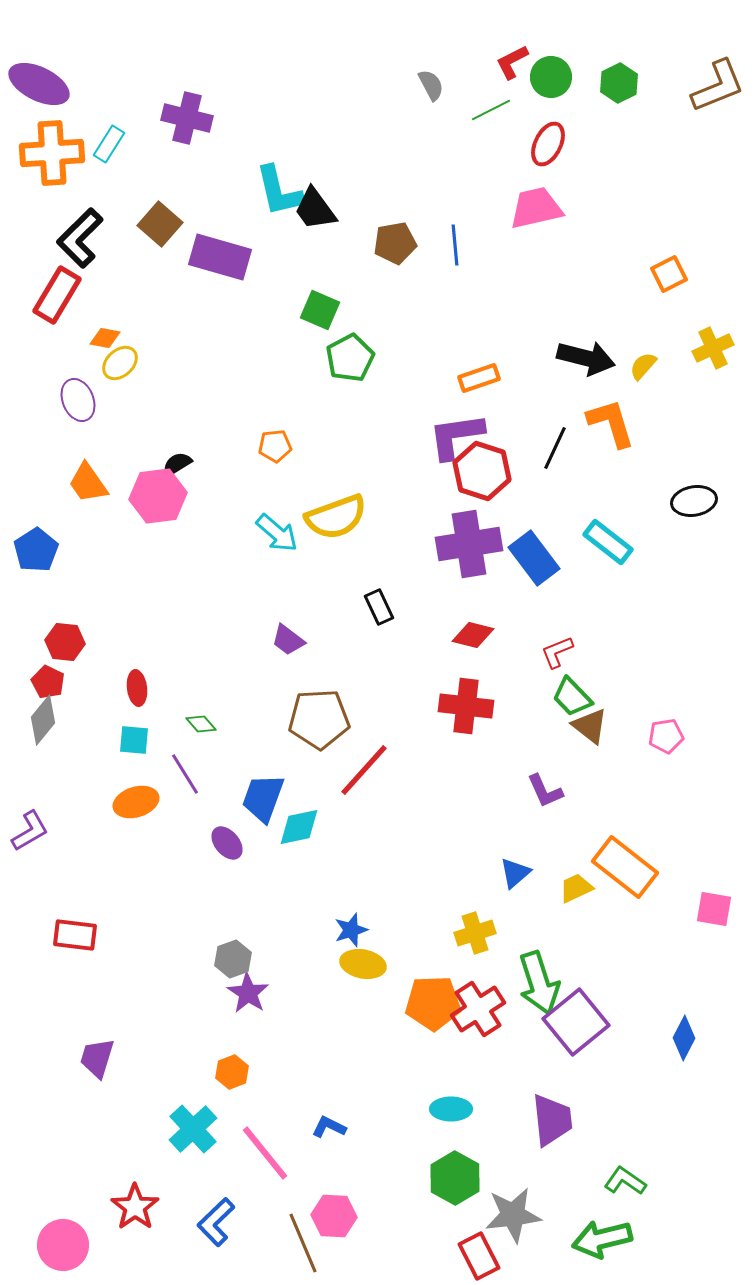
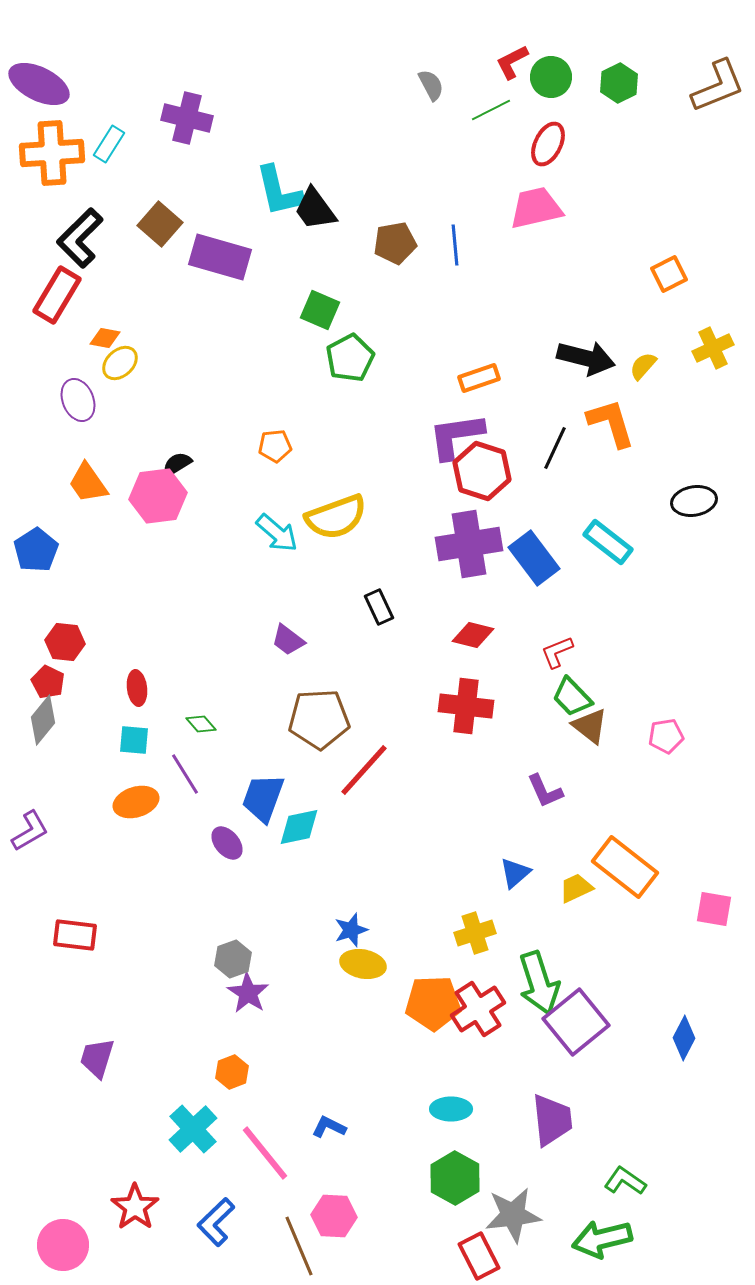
brown line at (303, 1243): moved 4 px left, 3 px down
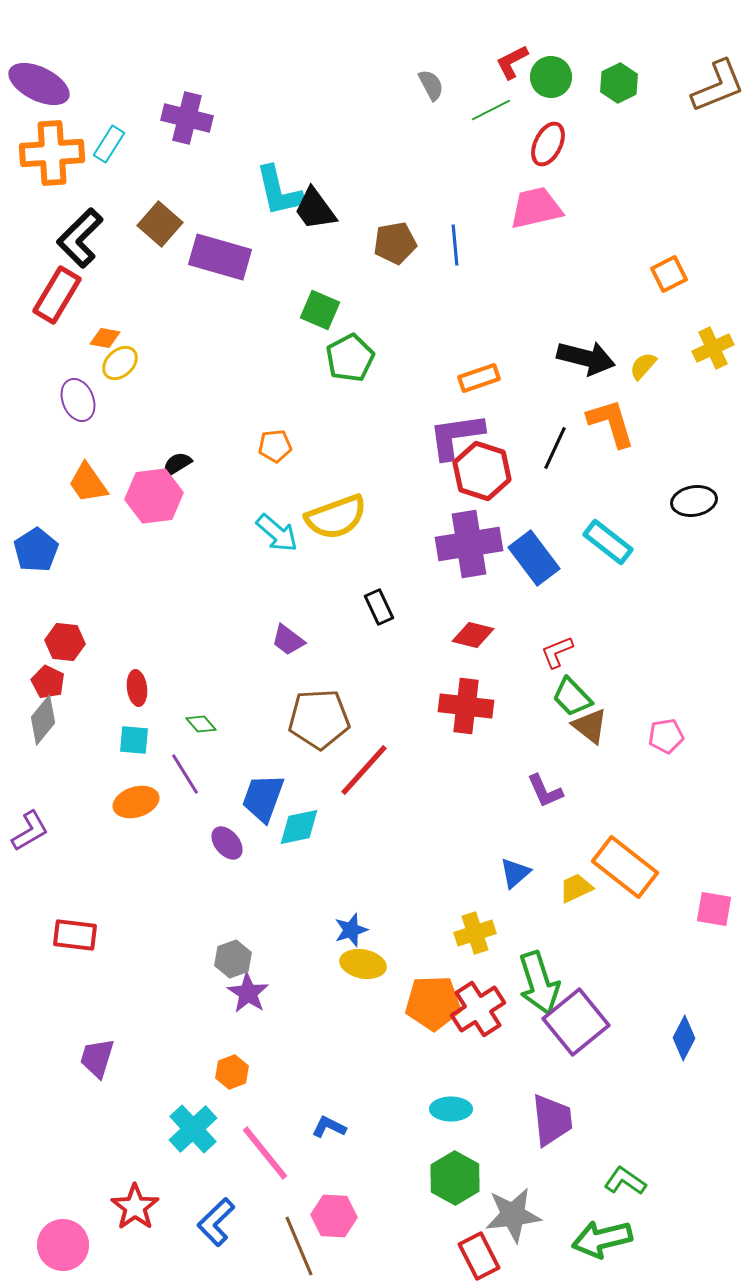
pink hexagon at (158, 496): moved 4 px left
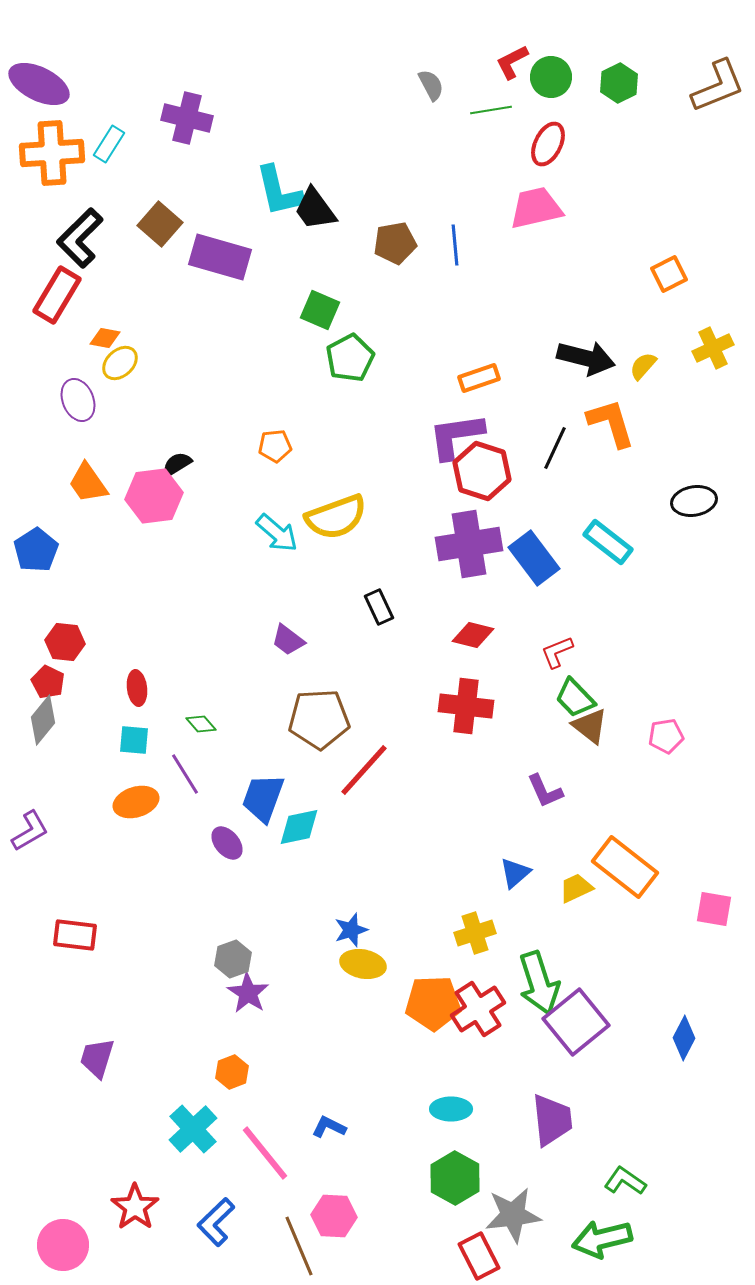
green line at (491, 110): rotated 18 degrees clockwise
green trapezoid at (572, 697): moved 3 px right, 1 px down
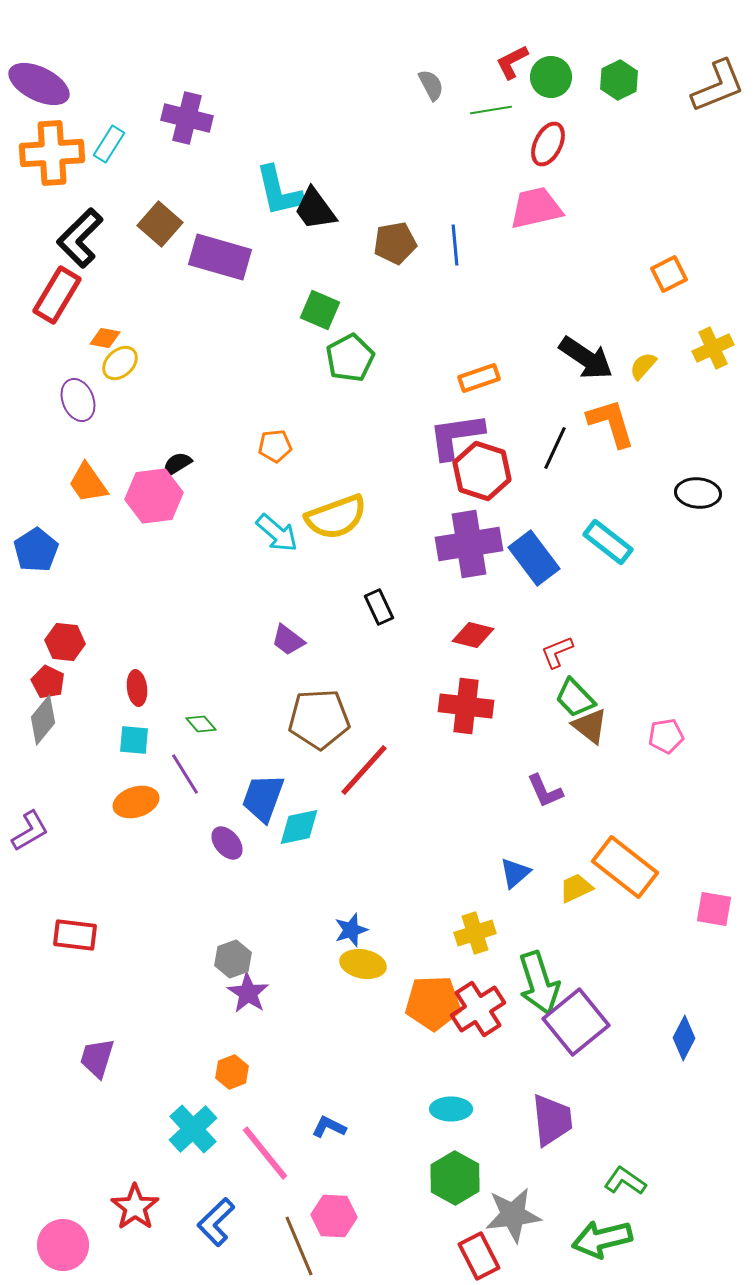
green hexagon at (619, 83): moved 3 px up
black arrow at (586, 358): rotated 20 degrees clockwise
black ellipse at (694, 501): moved 4 px right, 8 px up; rotated 15 degrees clockwise
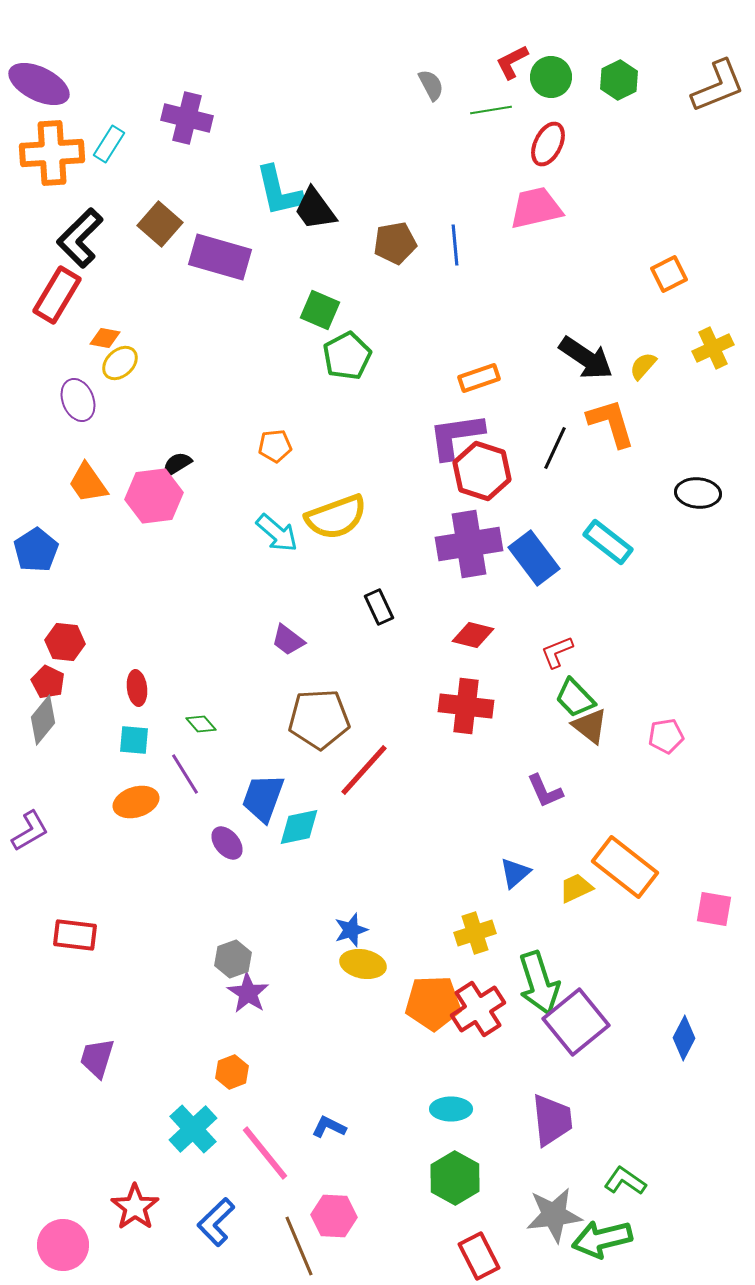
green pentagon at (350, 358): moved 3 px left, 2 px up
gray star at (513, 1215): moved 41 px right
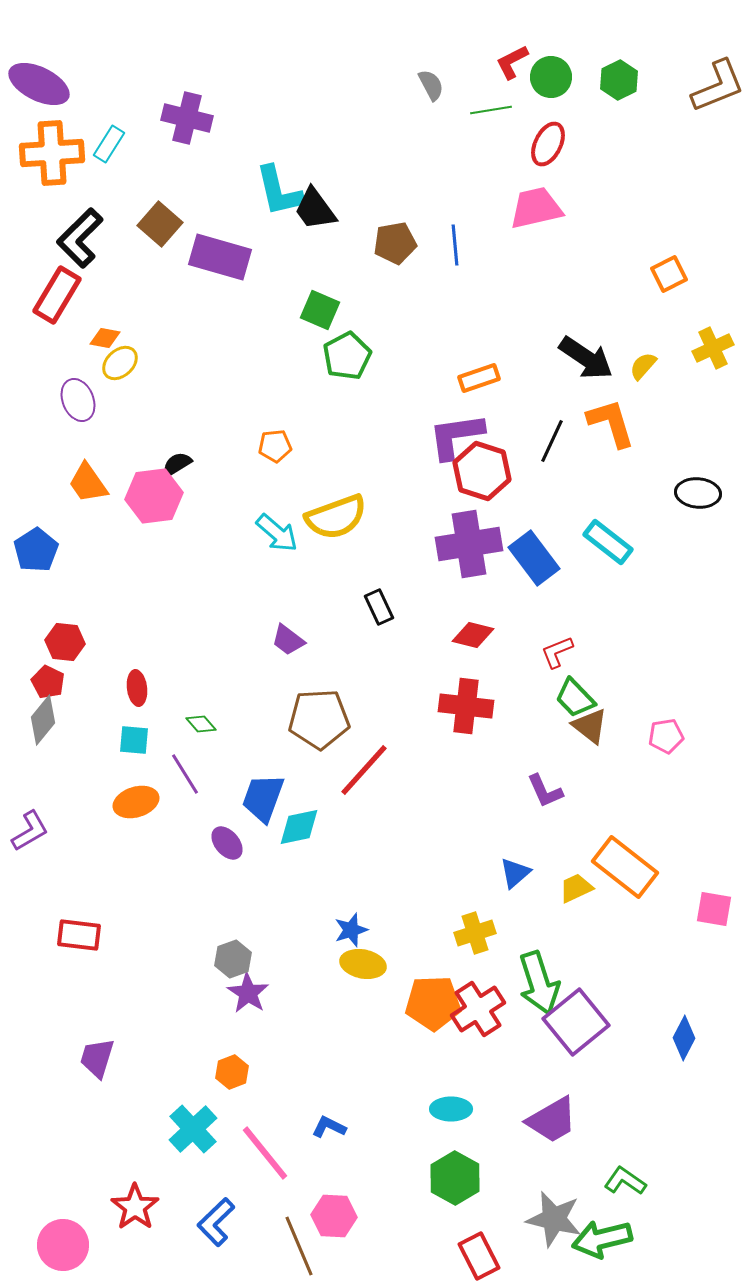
black line at (555, 448): moved 3 px left, 7 px up
red rectangle at (75, 935): moved 4 px right
purple trapezoid at (552, 1120): rotated 66 degrees clockwise
gray star at (554, 1215): moved 4 px down; rotated 20 degrees clockwise
